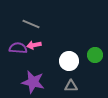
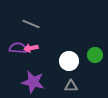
pink arrow: moved 3 px left, 3 px down
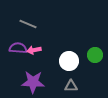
gray line: moved 3 px left
pink arrow: moved 3 px right, 2 px down
purple star: rotated 10 degrees counterclockwise
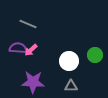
pink arrow: moved 3 px left; rotated 32 degrees counterclockwise
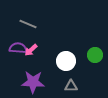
white circle: moved 3 px left
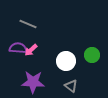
green circle: moved 3 px left
gray triangle: rotated 40 degrees clockwise
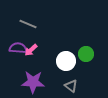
green circle: moved 6 px left, 1 px up
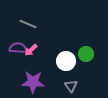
gray triangle: rotated 16 degrees clockwise
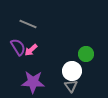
purple semicircle: moved 1 px up; rotated 54 degrees clockwise
white circle: moved 6 px right, 10 px down
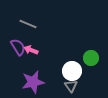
pink arrow: rotated 64 degrees clockwise
green circle: moved 5 px right, 4 px down
purple star: rotated 15 degrees counterclockwise
